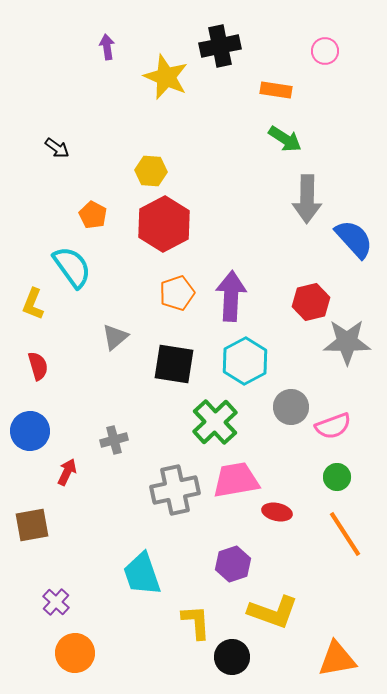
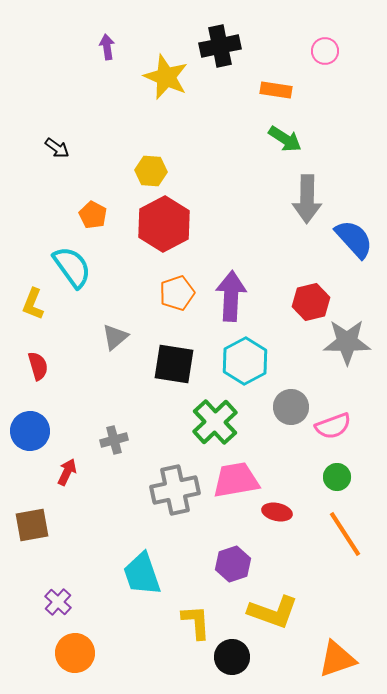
purple cross at (56, 602): moved 2 px right
orange triangle at (337, 659): rotated 9 degrees counterclockwise
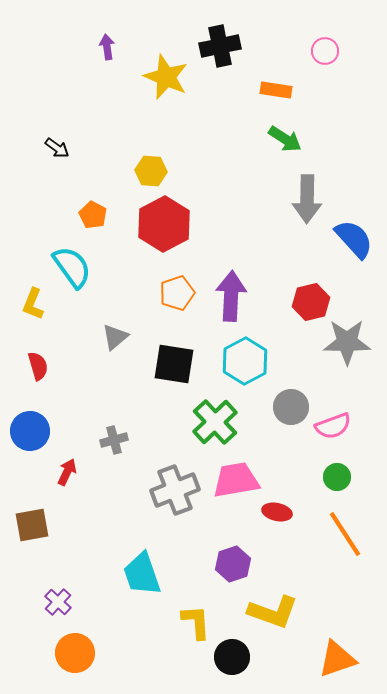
gray cross at (175, 490): rotated 9 degrees counterclockwise
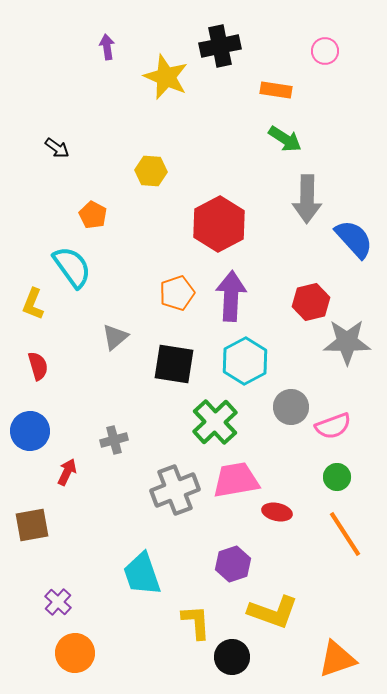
red hexagon at (164, 224): moved 55 px right
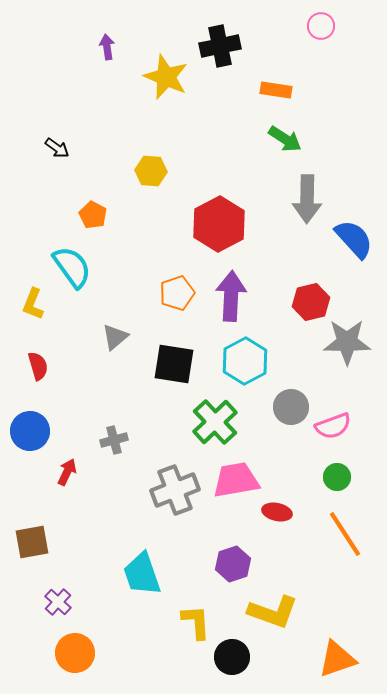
pink circle at (325, 51): moved 4 px left, 25 px up
brown square at (32, 525): moved 17 px down
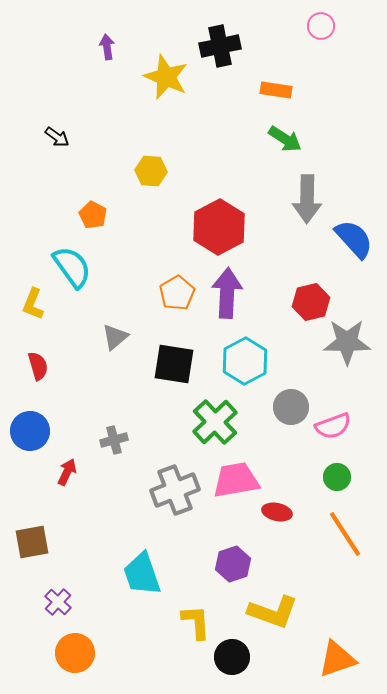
black arrow at (57, 148): moved 11 px up
red hexagon at (219, 224): moved 3 px down
orange pentagon at (177, 293): rotated 12 degrees counterclockwise
purple arrow at (231, 296): moved 4 px left, 3 px up
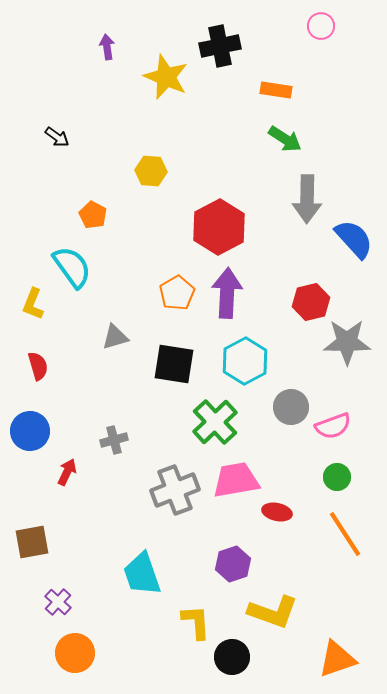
gray triangle at (115, 337): rotated 24 degrees clockwise
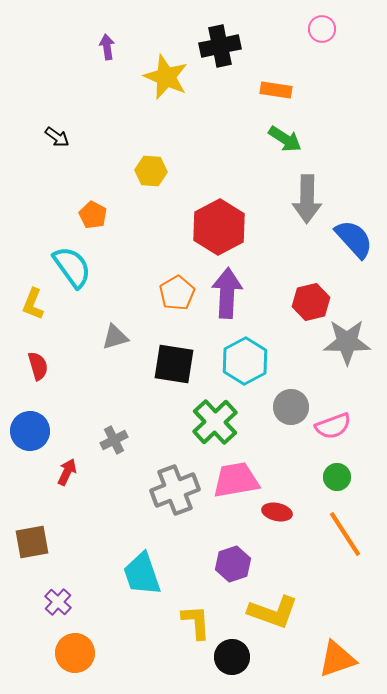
pink circle at (321, 26): moved 1 px right, 3 px down
gray cross at (114, 440): rotated 12 degrees counterclockwise
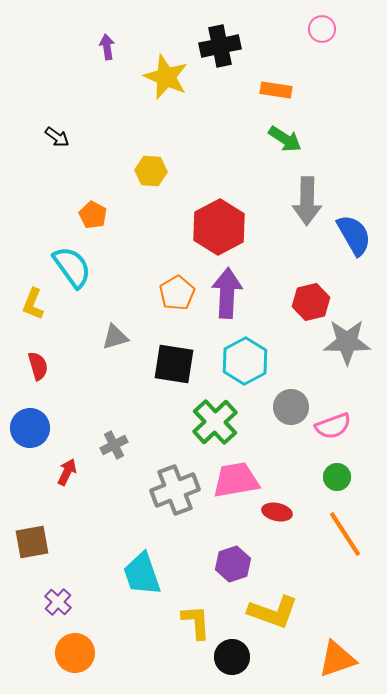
gray arrow at (307, 199): moved 2 px down
blue semicircle at (354, 239): moved 4 px up; rotated 12 degrees clockwise
blue circle at (30, 431): moved 3 px up
gray cross at (114, 440): moved 5 px down
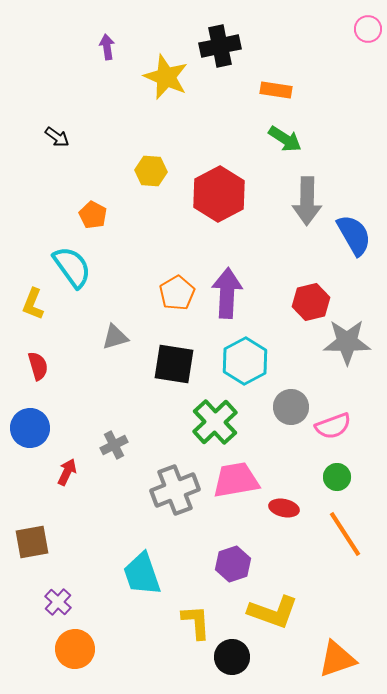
pink circle at (322, 29): moved 46 px right
red hexagon at (219, 227): moved 33 px up
red ellipse at (277, 512): moved 7 px right, 4 px up
orange circle at (75, 653): moved 4 px up
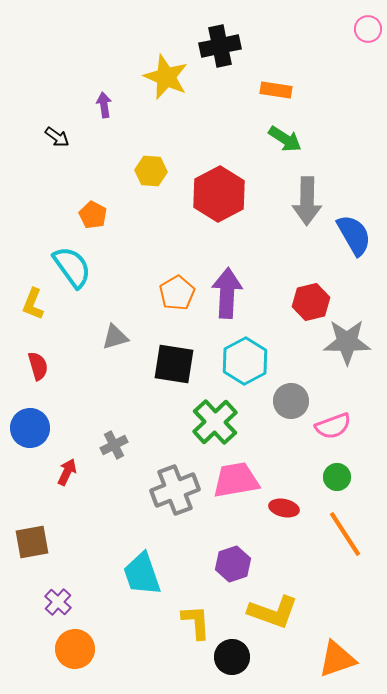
purple arrow at (107, 47): moved 3 px left, 58 px down
gray circle at (291, 407): moved 6 px up
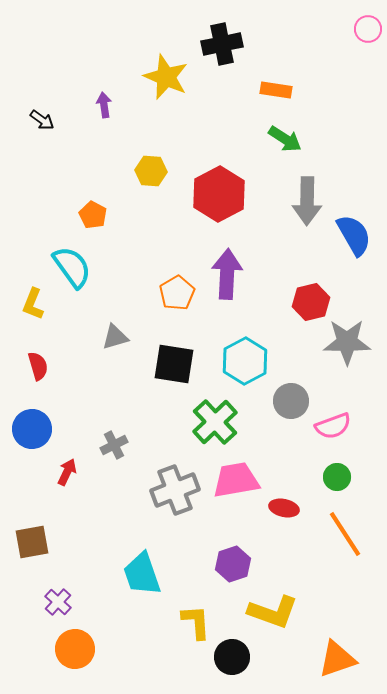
black cross at (220, 46): moved 2 px right, 2 px up
black arrow at (57, 137): moved 15 px left, 17 px up
purple arrow at (227, 293): moved 19 px up
blue circle at (30, 428): moved 2 px right, 1 px down
